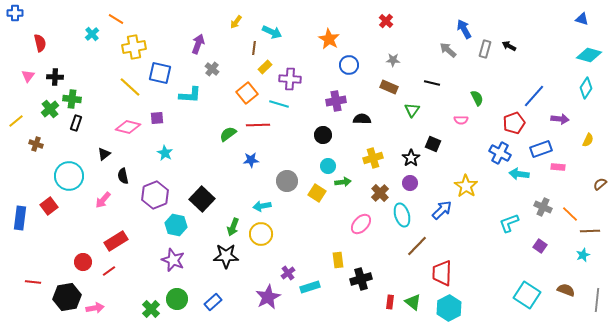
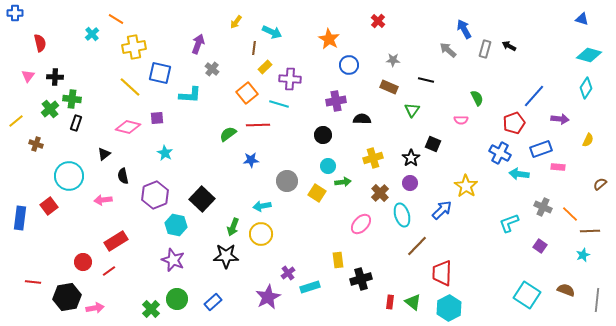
red cross at (386, 21): moved 8 px left
black line at (432, 83): moved 6 px left, 3 px up
pink arrow at (103, 200): rotated 42 degrees clockwise
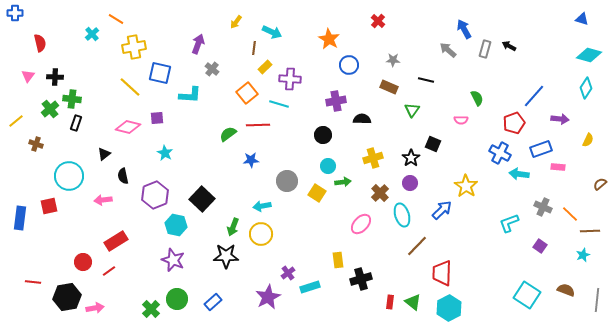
red square at (49, 206): rotated 24 degrees clockwise
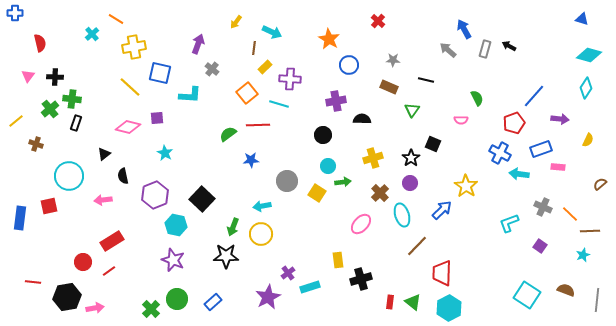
red rectangle at (116, 241): moved 4 px left
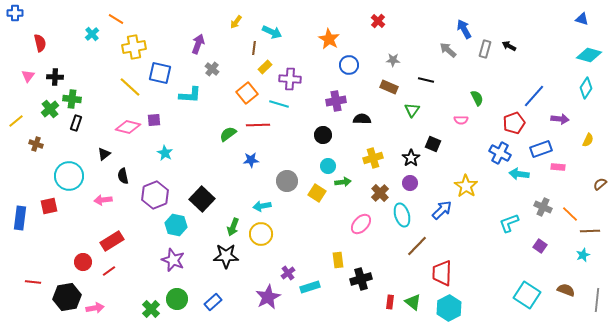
purple square at (157, 118): moved 3 px left, 2 px down
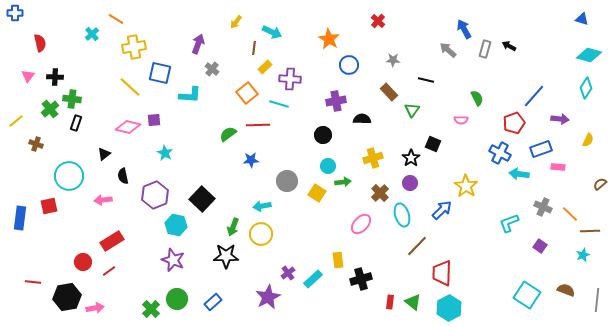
brown rectangle at (389, 87): moved 5 px down; rotated 24 degrees clockwise
cyan rectangle at (310, 287): moved 3 px right, 8 px up; rotated 24 degrees counterclockwise
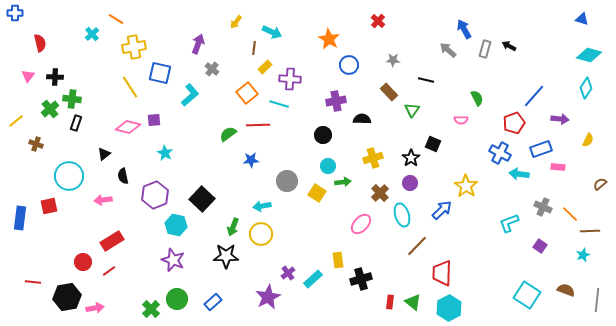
yellow line at (130, 87): rotated 15 degrees clockwise
cyan L-shape at (190, 95): rotated 45 degrees counterclockwise
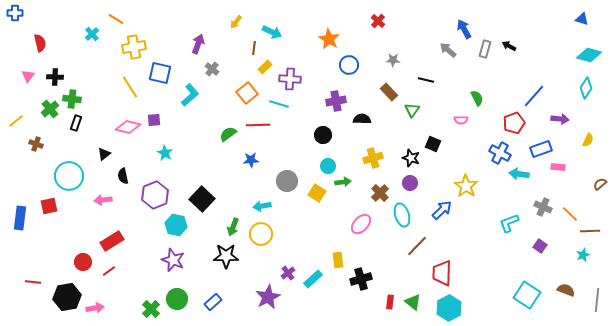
black star at (411, 158): rotated 18 degrees counterclockwise
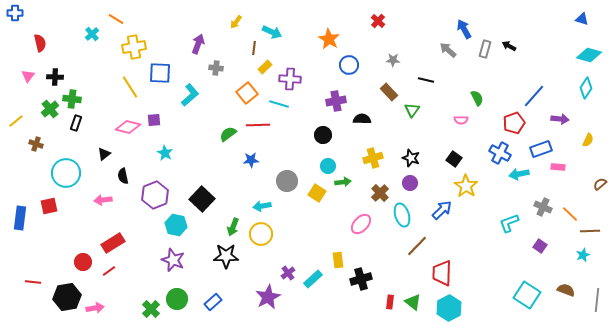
gray cross at (212, 69): moved 4 px right, 1 px up; rotated 32 degrees counterclockwise
blue square at (160, 73): rotated 10 degrees counterclockwise
black square at (433, 144): moved 21 px right, 15 px down; rotated 14 degrees clockwise
cyan arrow at (519, 174): rotated 18 degrees counterclockwise
cyan circle at (69, 176): moved 3 px left, 3 px up
red rectangle at (112, 241): moved 1 px right, 2 px down
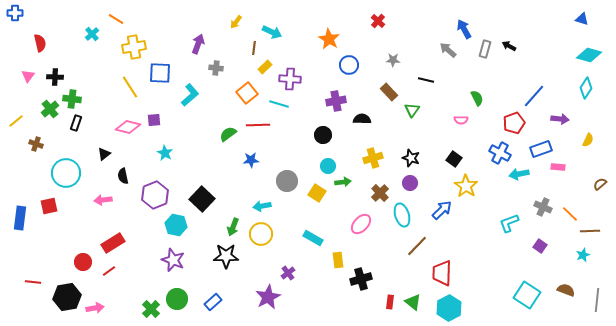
cyan rectangle at (313, 279): moved 41 px up; rotated 72 degrees clockwise
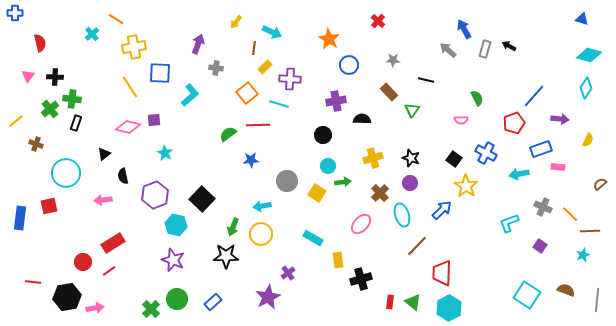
blue cross at (500, 153): moved 14 px left
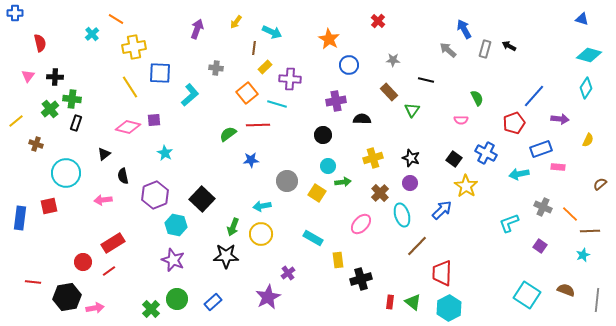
purple arrow at (198, 44): moved 1 px left, 15 px up
cyan line at (279, 104): moved 2 px left
